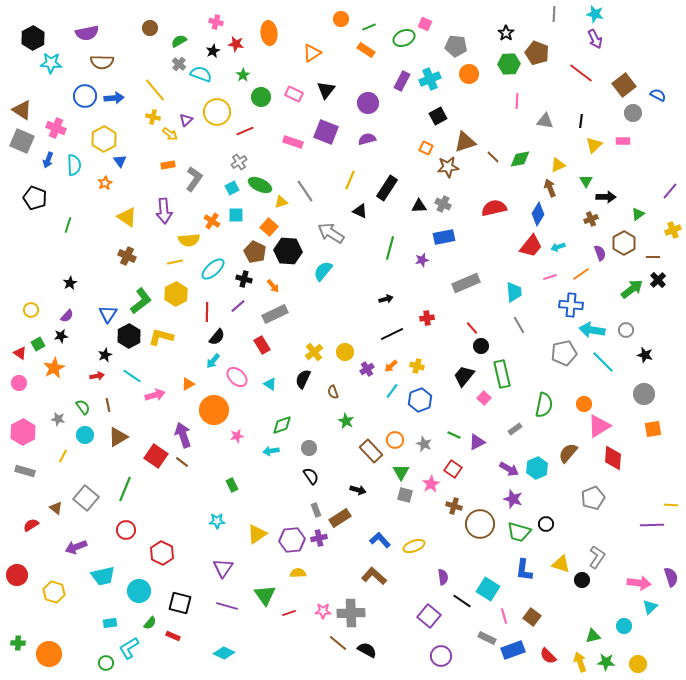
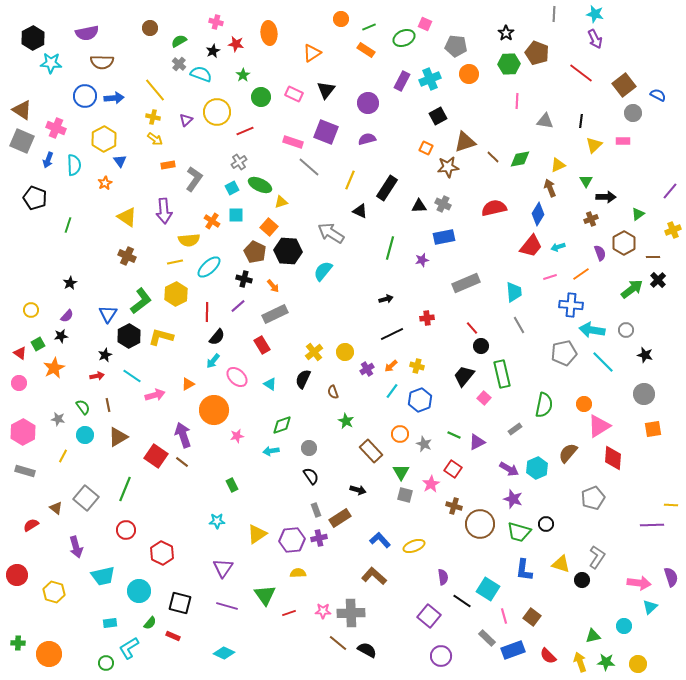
yellow arrow at (170, 134): moved 15 px left, 5 px down
gray line at (305, 191): moved 4 px right, 24 px up; rotated 15 degrees counterclockwise
cyan ellipse at (213, 269): moved 4 px left, 2 px up
orange circle at (395, 440): moved 5 px right, 6 px up
purple arrow at (76, 547): rotated 85 degrees counterclockwise
gray rectangle at (487, 638): rotated 18 degrees clockwise
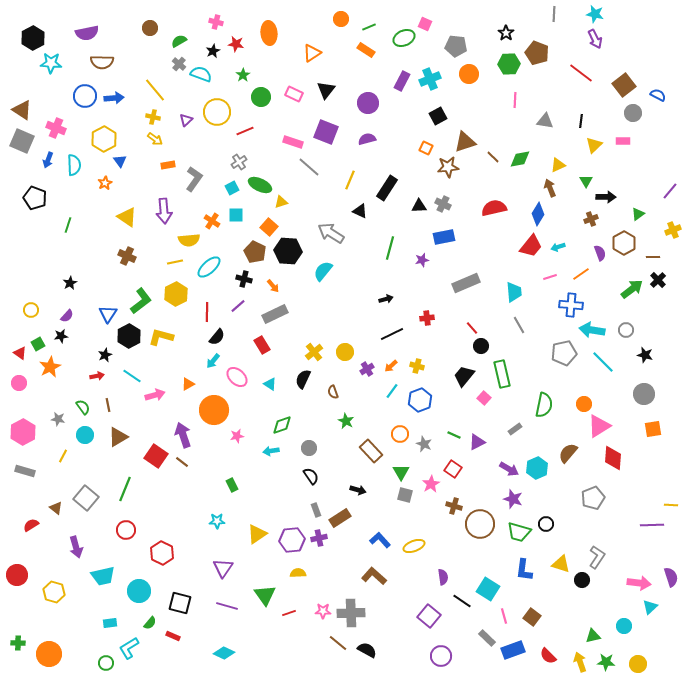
pink line at (517, 101): moved 2 px left, 1 px up
orange star at (54, 368): moved 4 px left, 1 px up
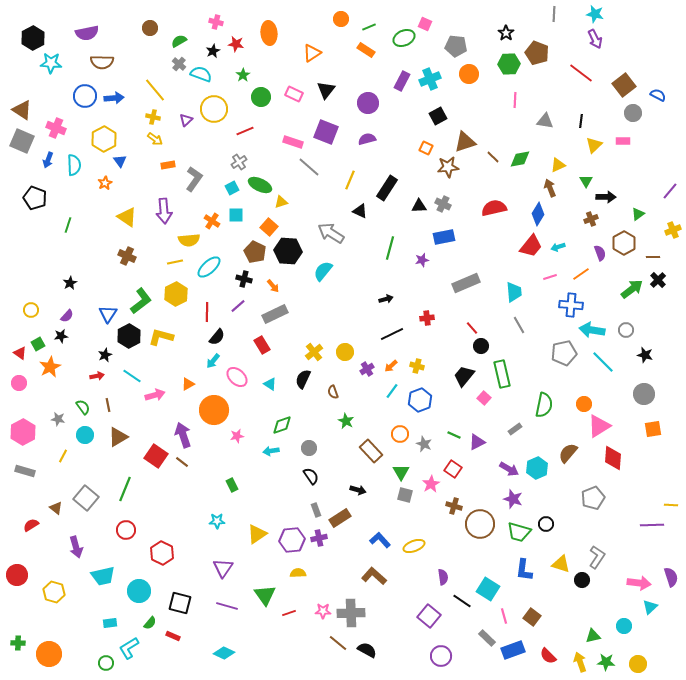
yellow circle at (217, 112): moved 3 px left, 3 px up
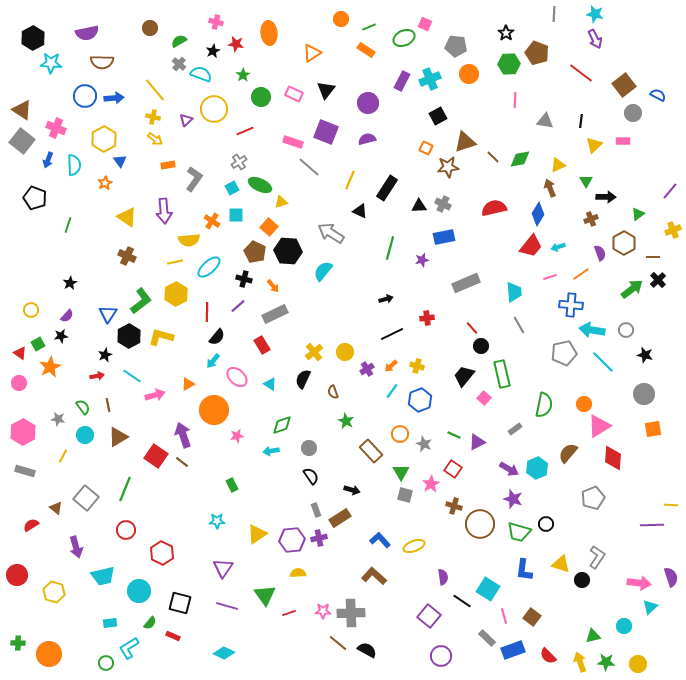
gray square at (22, 141): rotated 15 degrees clockwise
black arrow at (358, 490): moved 6 px left
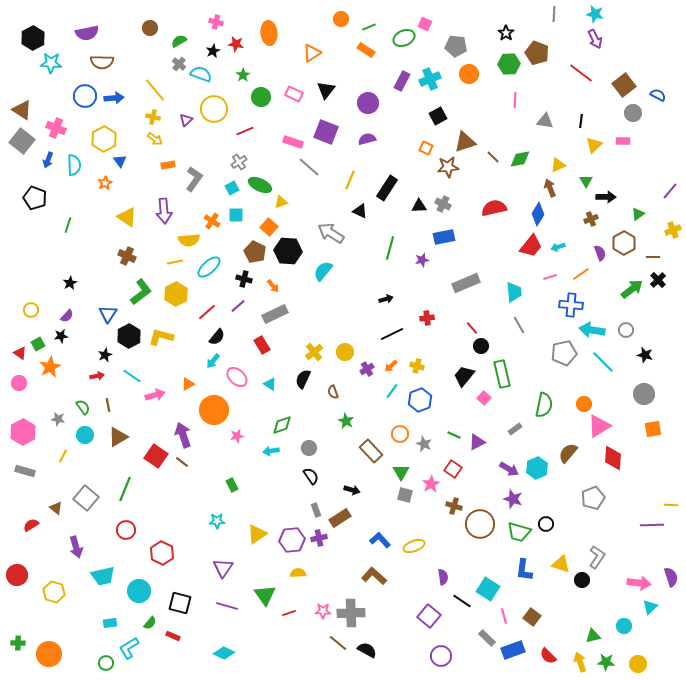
green L-shape at (141, 301): moved 9 px up
red line at (207, 312): rotated 48 degrees clockwise
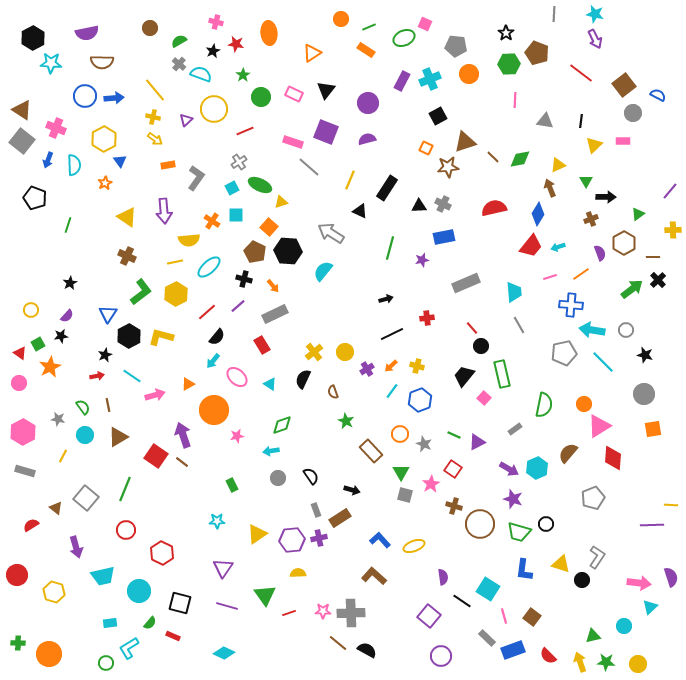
gray L-shape at (194, 179): moved 2 px right, 1 px up
yellow cross at (673, 230): rotated 21 degrees clockwise
gray circle at (309, 448): moved 31 px left, 30 px down
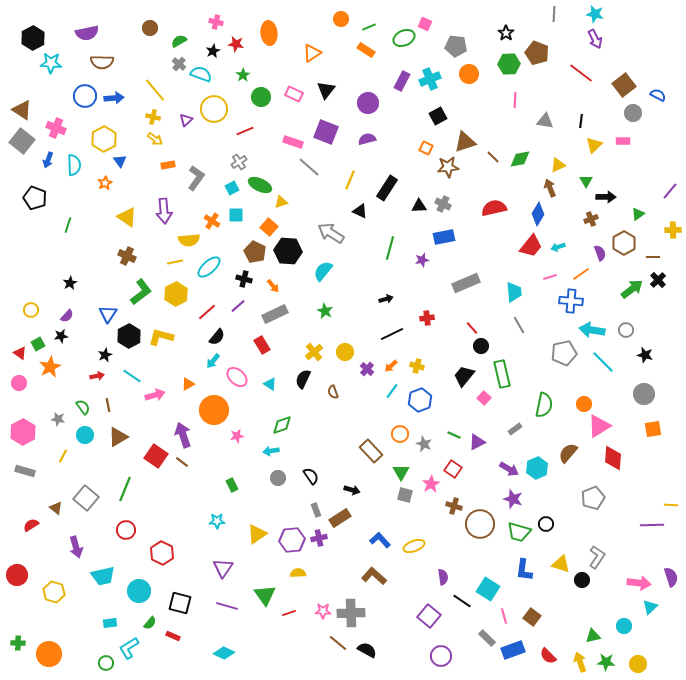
blue cross at (571, 305): moved 4 px up
purple cross at (367, 369): rotated 16 degrees counterclockwise
green star at (346, 421): moved 21 px left, 110 px up
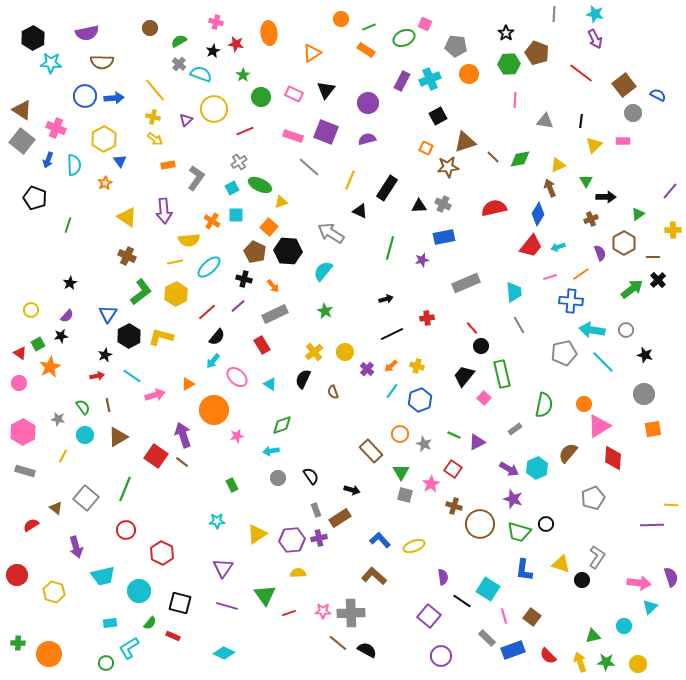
pink rectangle at (293, 142): moved 6 px up
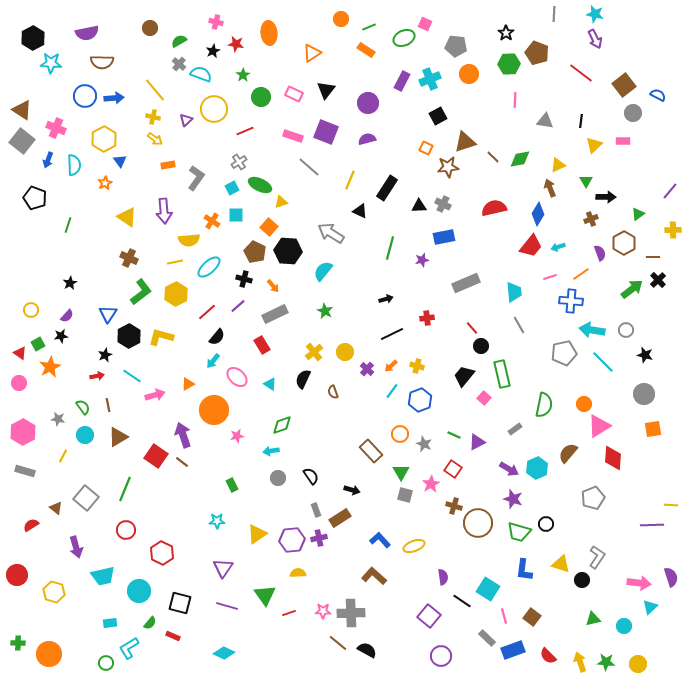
brown cross at (127, 256): moved 2 px right, 2 px down
brown circle at (480, 524): moved 2 px left, 1 px up
green triangle at (593, 636): moved 17 px up
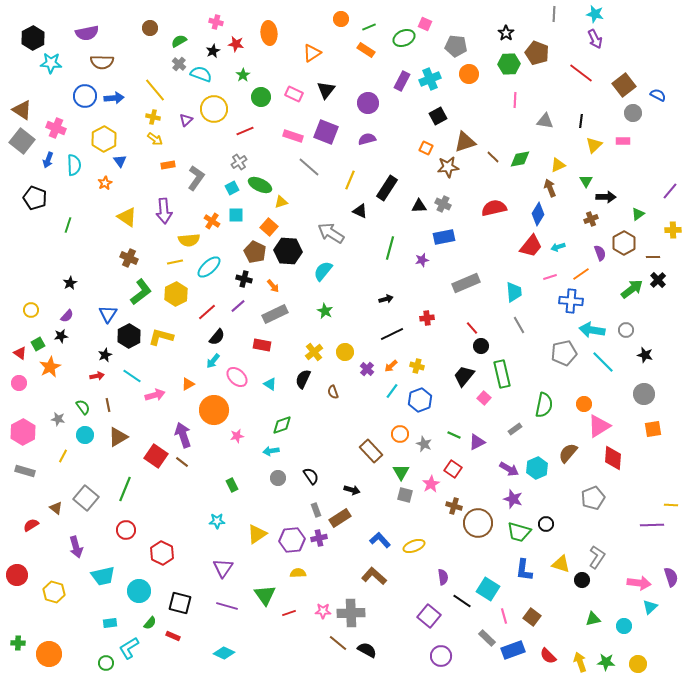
red rectangle at (262, 345): rotated 48 degrees counterclockwise
